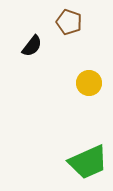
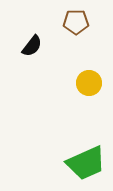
brown pentagon: moved 7 px right; rotated 20 degrees counterclockwise
green trapezoid: moved 2 px left, 1 px down
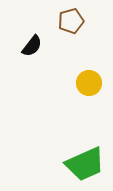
brown pentagon: moved 5 px left, 1 px up; rotated 15 degrees counterclockwise
green trapezoid: moved 1 px left, 1 px down
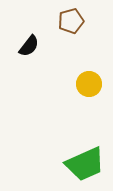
black semicircle: moved 3 px left
yellow circle: moved 1 px down
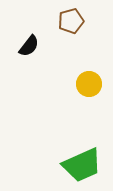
green trapezoid: moved 3 px left, 1 px down
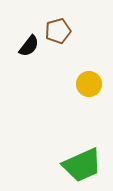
brown pentagon: moved 13 px left, 10 px down
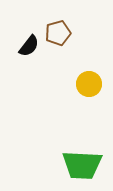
brown pentagon: moved 2 px down
green trapezoid: rotated 27 degrees clockwise
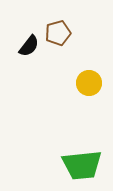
yellow circle: moved 1 px up
green trapezoid: rotated 9 degrees counterclockwise
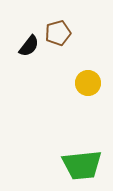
yellow circle: moved 1 px left
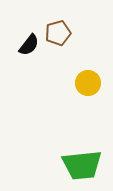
black semicircle: moved 1 px up
